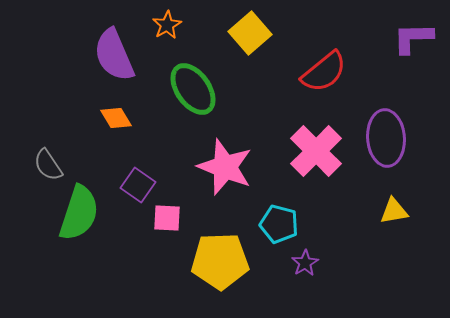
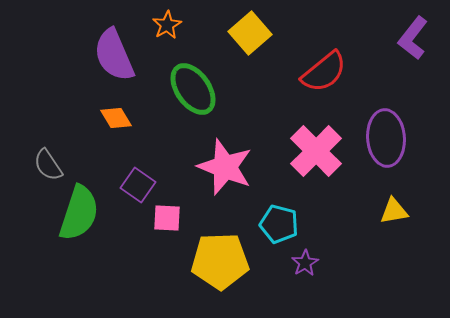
purple L-shape: rotated 51 degrees counterclockwise
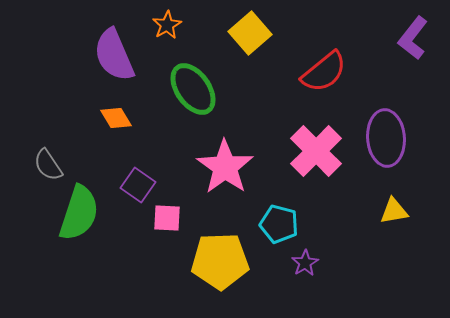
pink star: rotated 14 degrees clockwise
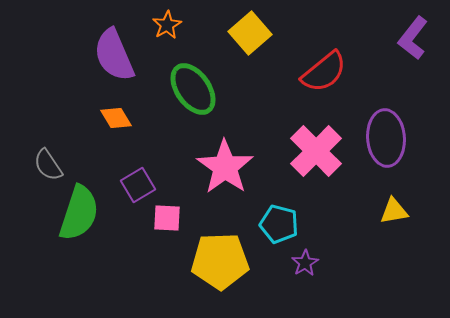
purple square: rotated 24 degrees clockwise
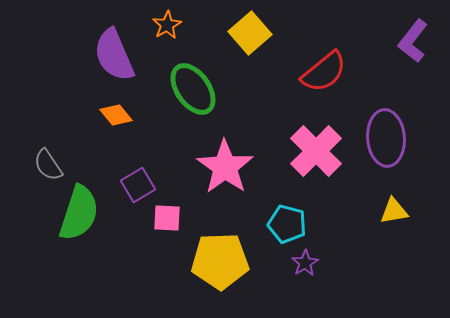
purple L-shape: moved 3 px down
orange diamond: moved 3 px up; rotated 8 degrees counterclockwise
cyan pentagon: moved 8 px right
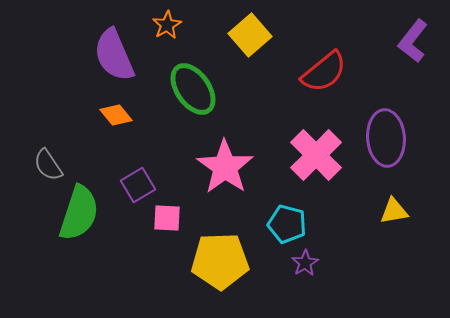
yellow square: moved 2 px down
pink cross: moved 4 px down
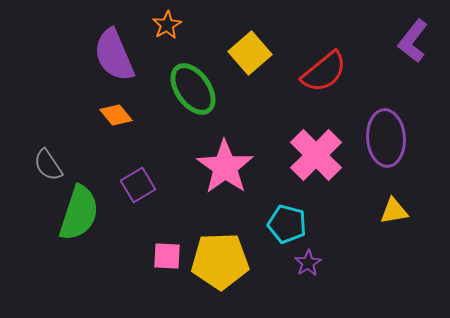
yellow square: moved 18 px down
pink square: moved 38 px down
purple star: moved 3 px right
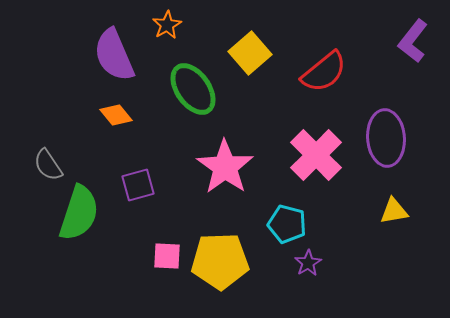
purple square: rotated 16 degrees clockwise
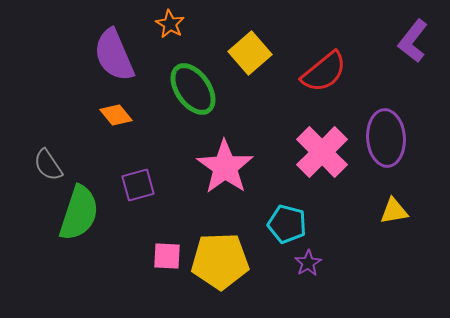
orange star: moved 3 px right, 1 px up; rotated 12 degrees counterclockwise
pink cross: moved 6 px right, 3 px up
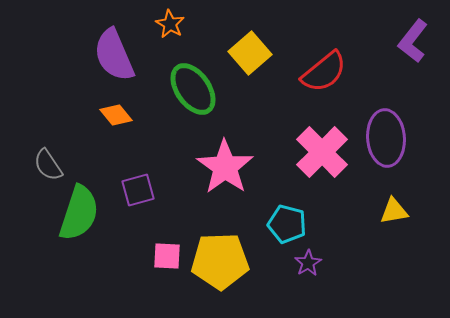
purple square: moved 5 px down
